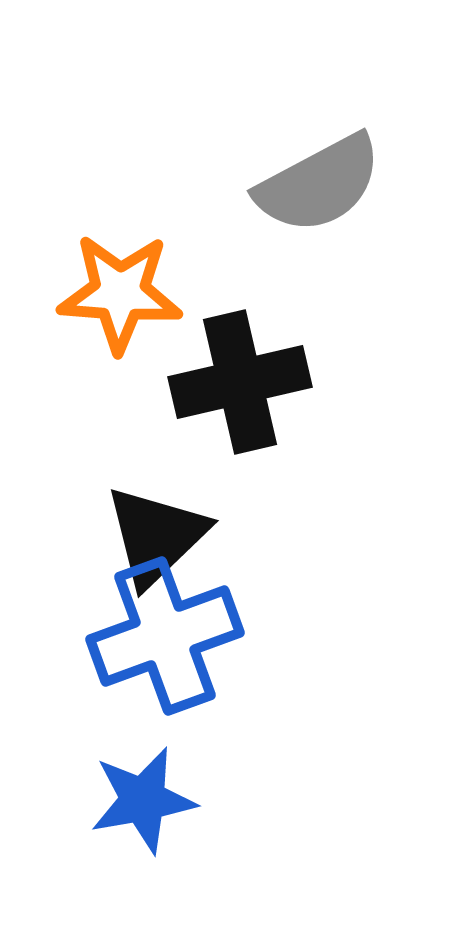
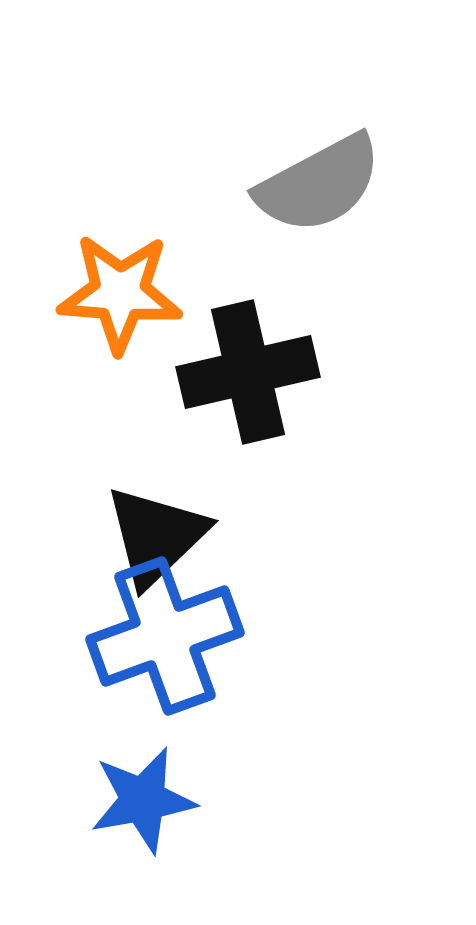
black cross: moved 8 px right, 10 px up
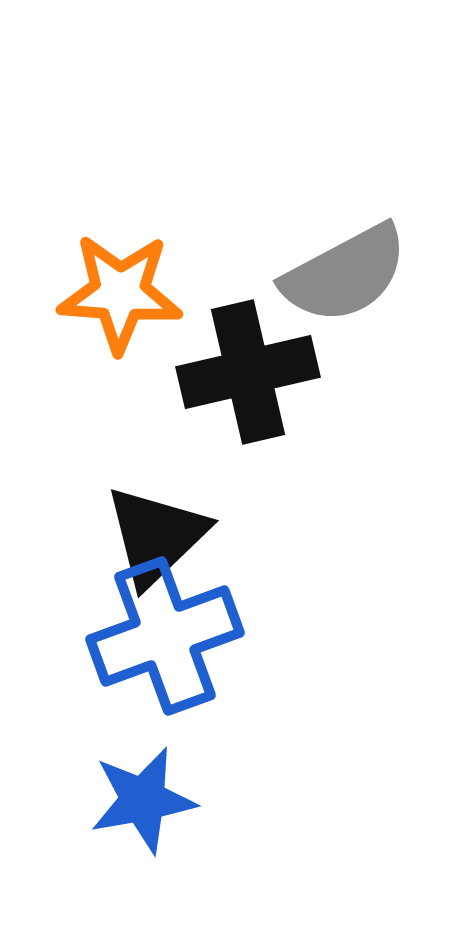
gray semicircle: moved 26 px right, 90 px down
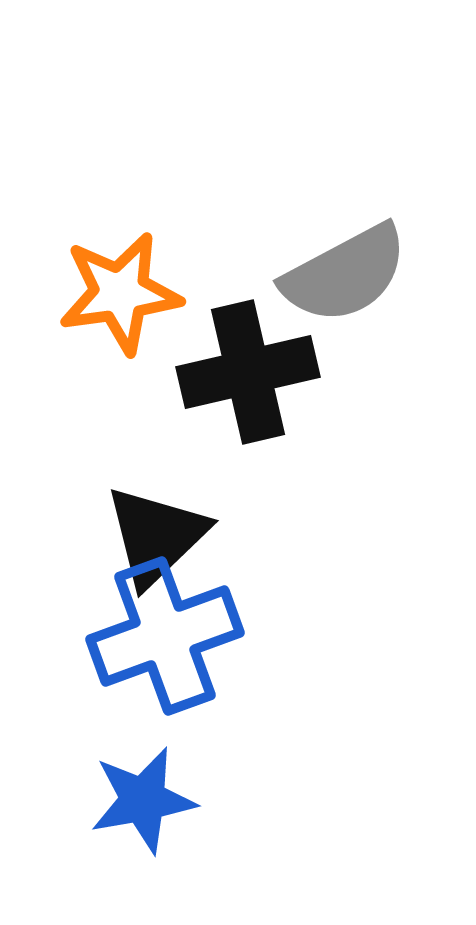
orange star: rotated 12 degrees counterclockwise
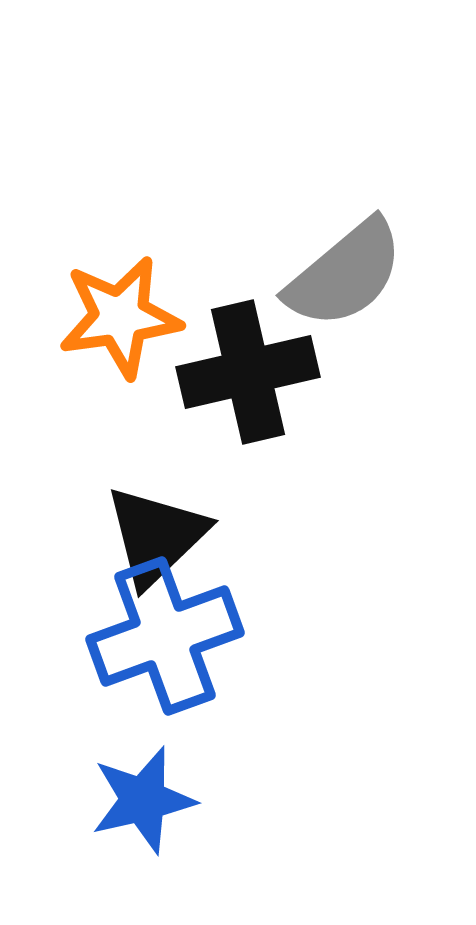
gray semicircle: rotated 12 degrees counterclockwise
orange star: moved 24 px down
blue star: rotated 3 degrees counterclockwise
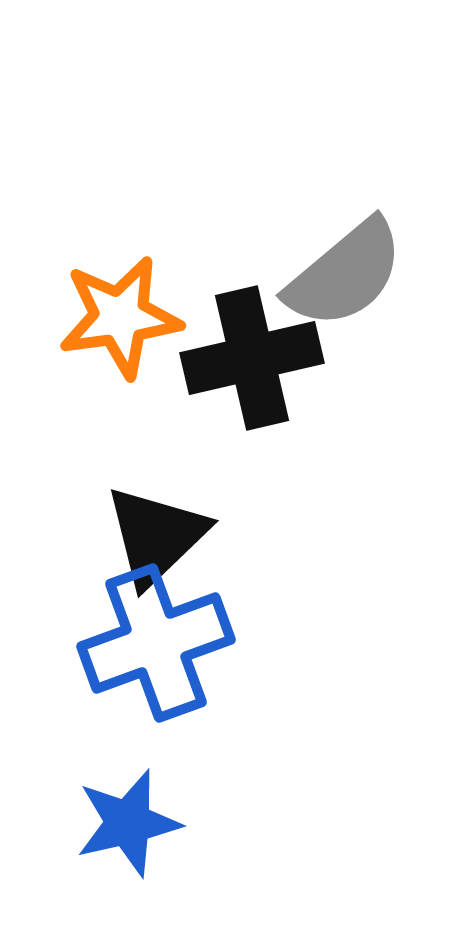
black cross: moved 4 px right, 14 px up
blue cross: moved 9 px left, 7 px down
blue star: moved 15 px left, 23 px down
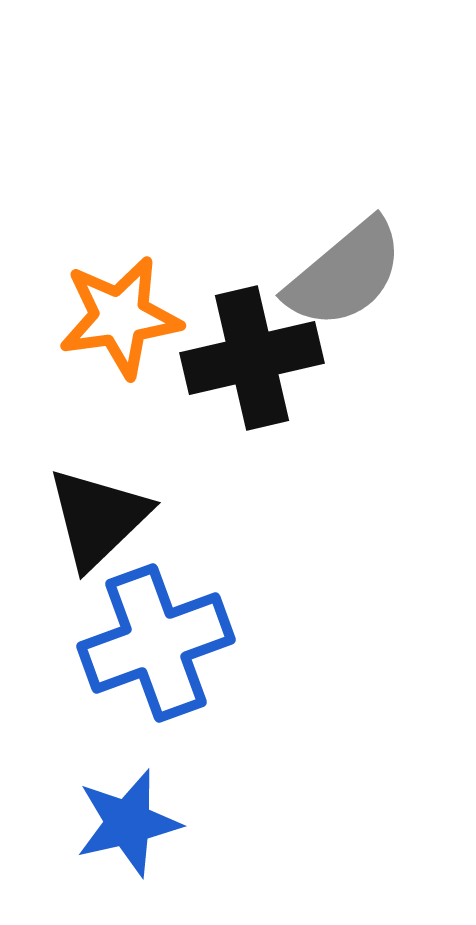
black triangle: moved 58 px left, 18 px up
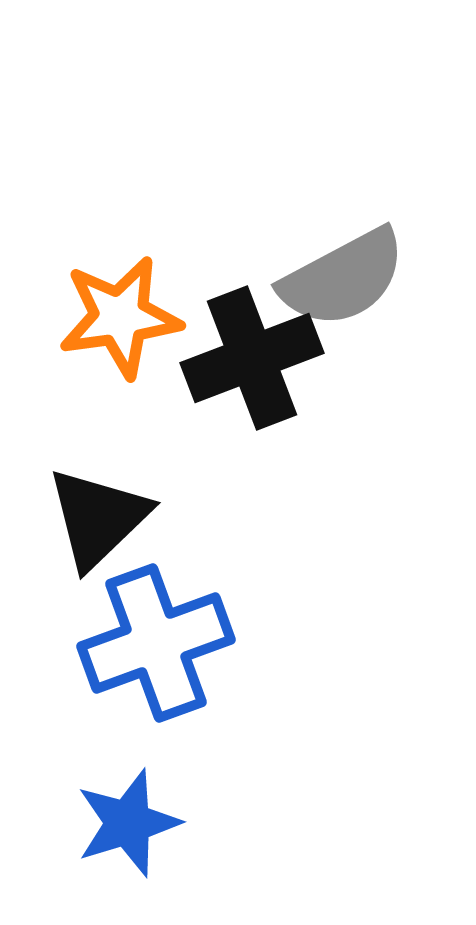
gray semicircle: moved 2 px left, 4 px down; rotated 12 degrees clockwise
black cross: rotated 8 degrees counterclockwise
blue star: rotated 4 degrees counterclockwise
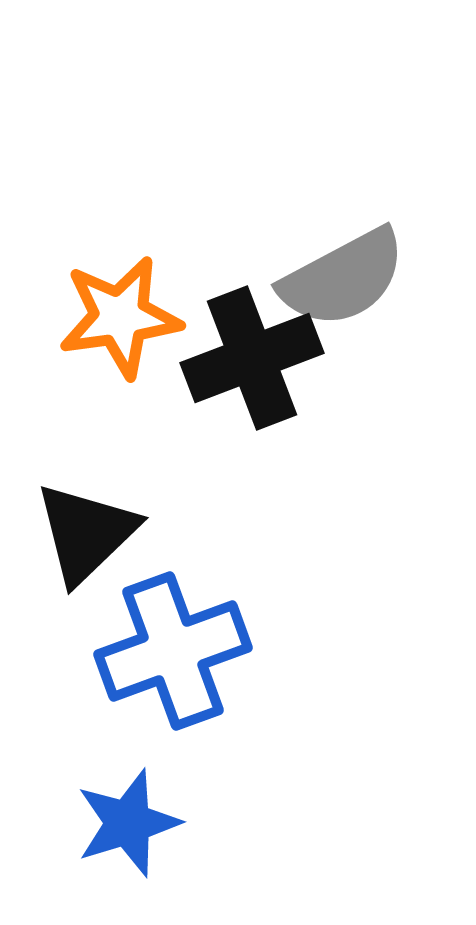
black triangle: moved 12 px left, 15 px down
blue cross: moved 17 px right, 8 px down
